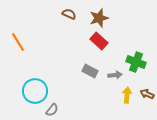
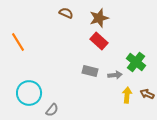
brown semicircle: moved 3 px left, 1 px up
green cross: rotated 18 degrees clockwise
gray rectangle: rotated 14 degrees counterclockwise
cyan circle: moved 6 px left, 2 px down
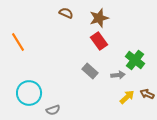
red rectangle: rotated 12 degrees clockwise
green cross: moved 1 px left, 2 px up
gray rectangle: rotated 28 degrees clockwise
gray arrow: moved 3 px right
yellow arrow: moved 2 px down; rotated 42 degrees clockwise
gray semicircle: moved 1 px right; rotated 32 degrees clockwise
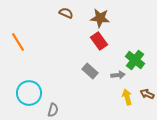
brown star: moved 1 px right; rotated 24 degrees clockwise
yellow arrow: rotated 63 degrees counterclockwise
gray semicircle: rotated 56 degrees counterclockwise
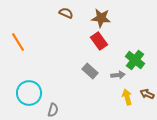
brown star: moved 1 px right
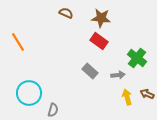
red rectangle: rotated 18 degrees counterclockwise
green cross: moved 2 px right, 2 px up
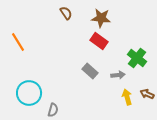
brown semicircle: rotated 32 degrees clockwise
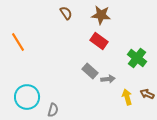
brown star: moved 3 px up
gray arrow: moved 10 px left, 4 px down
cyan circle: moved 2 px left, 4 px down
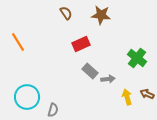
red rectangle: moved 18 px left, 3 px down; rotated 60 degrees counterclockwise
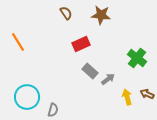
gray arrow: rotated 32 degrees counterclockwise
